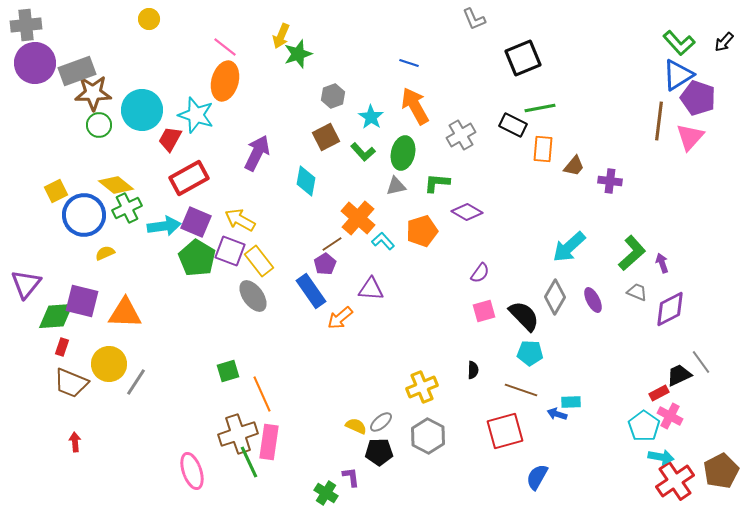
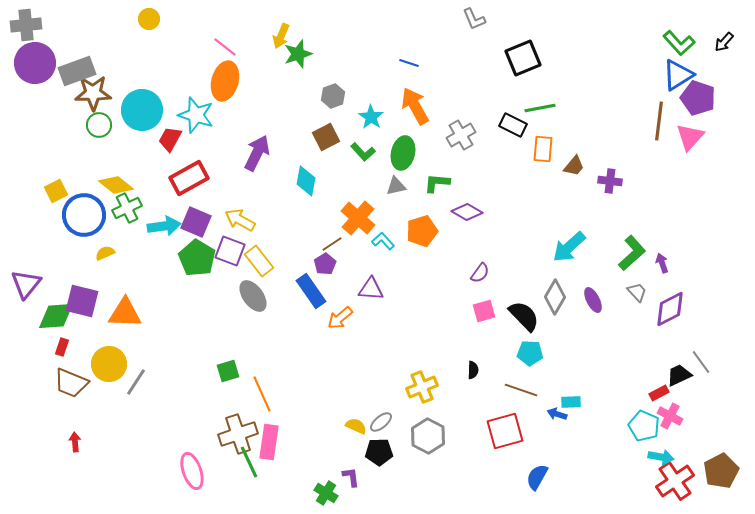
gray trapezoid at (637, 292): rotated 25 degrees clockwise
cyan pentagon at (644, 426): rotated 12 degrees counterclockwise
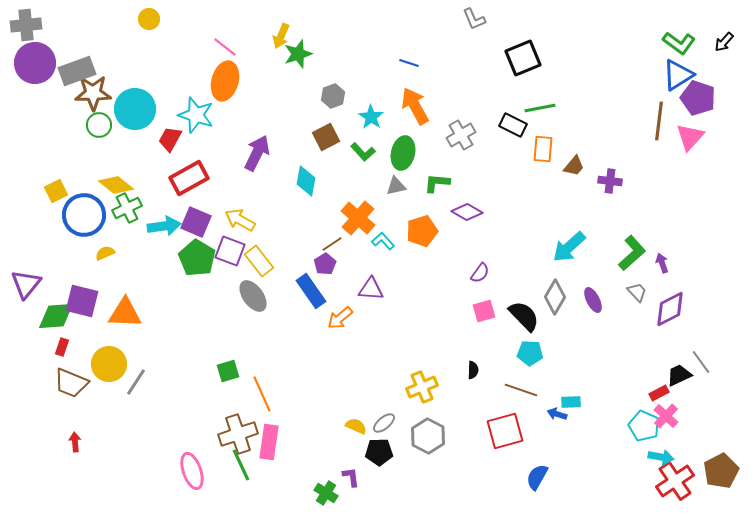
green L-shape at (679, 43): rotated 12 degrees counterclockwise
cyan circle at (142, 110): moved 7 px left, 1 px up
pink cross at (670, 416): moved 4 px left; rotated 15 degrees clockwise
gray ellipse at (381, 422): moved 3 px right, 1 px down
green line at (249, 462): moved 8 px left, 3 px down
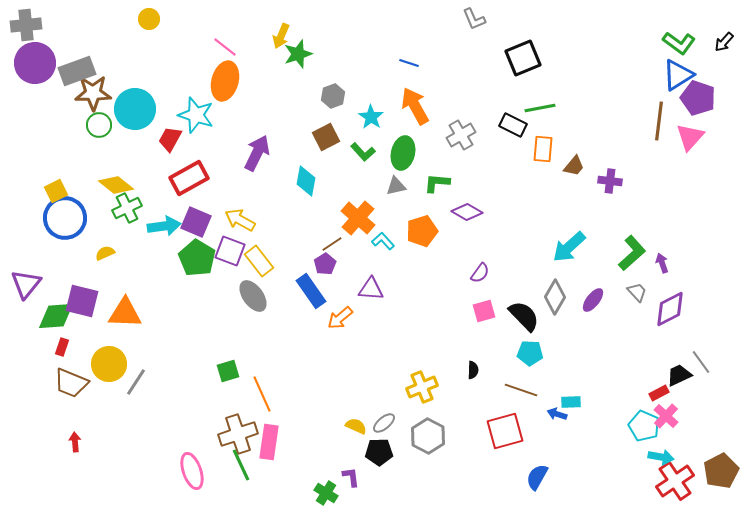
blue circle at (84, 215): moved 19 px left, 3 px down
purple ellipse at (593, 300): rotated 65 degrees clockwise
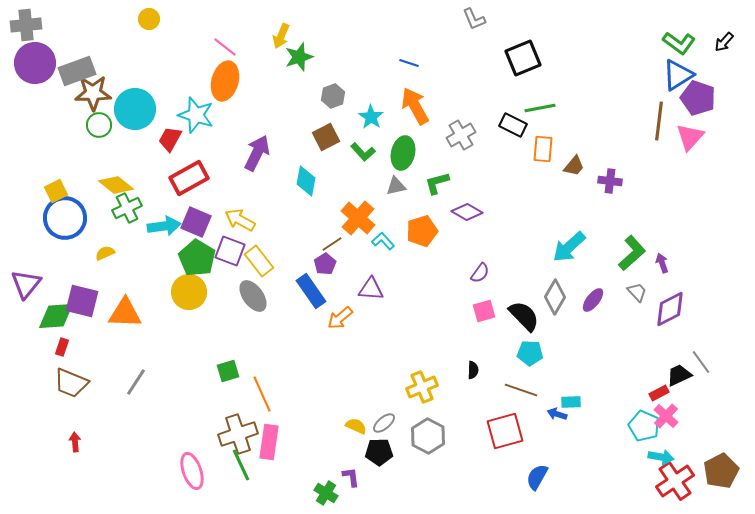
green star at (298, 54): moved 1 px right, 3 px down
green L-shape at (437, 183): rotated 20 degrees counterclockwise
yellow circle at (109, 364): moved 80 px right, 72 px up
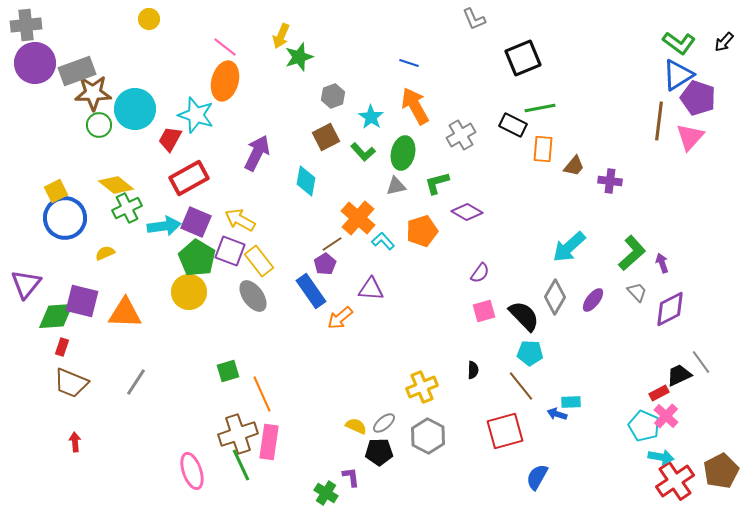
brown line at (521, 390): moved 4 px up; rotated 32 degrees clockwise
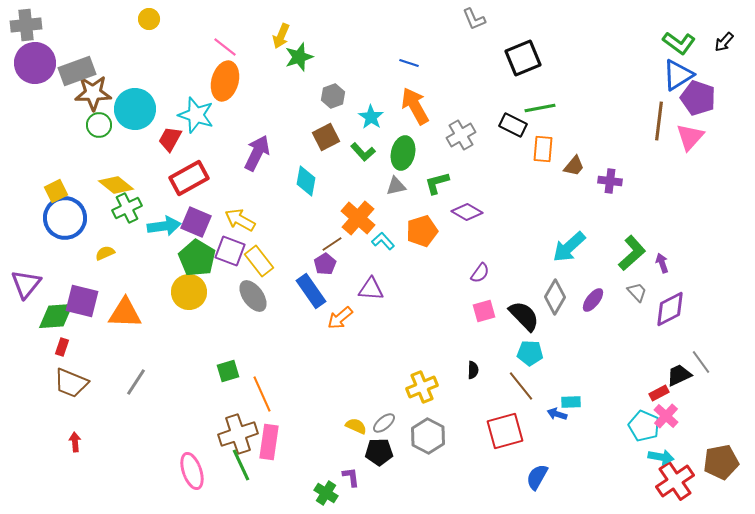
brown pentagon at (721, 471): moved 9 px up; rotated 16 degrees clockwise
